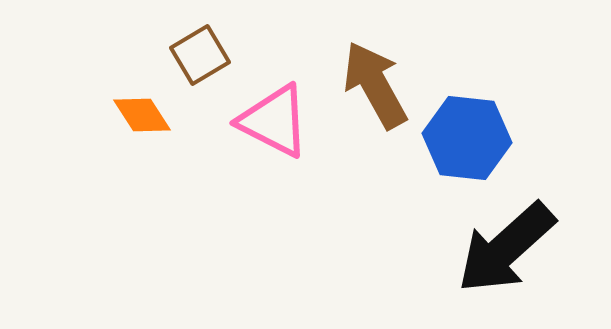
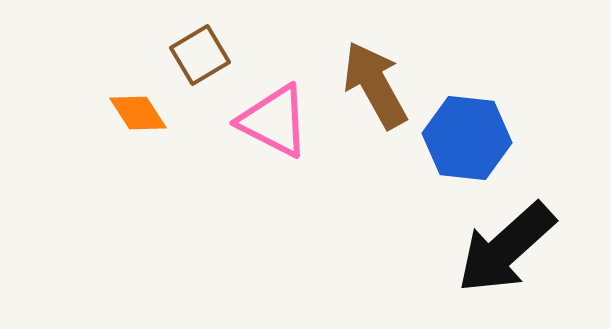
orange diamond: moved 4 px left, 2 px up
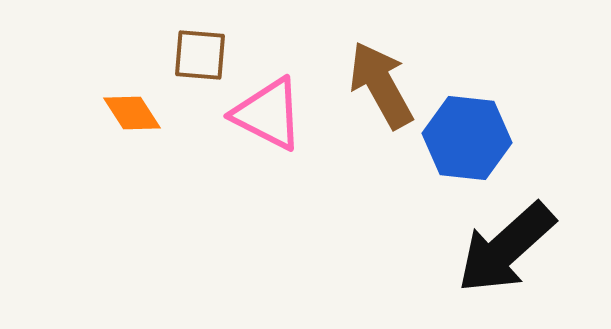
brown square: rotated 36 degrees clockwise
brown arrow: moved 6 px right
orange diamond: moved 6 px left
pink triangle: moved 6 px left, 7 px up
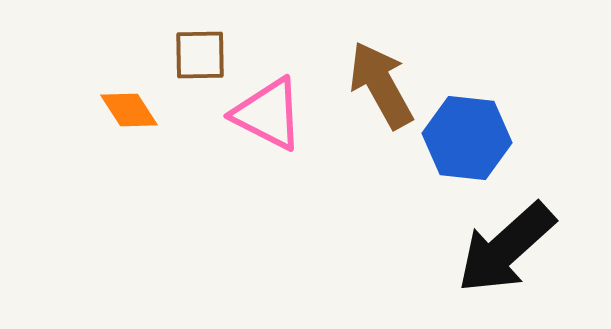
brown square: rotated 6 degrees counterclockwise
orange diamond: moved 3 px left, 3 px up
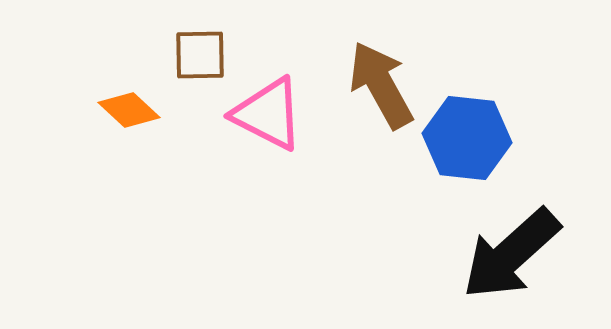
orange diamond: rotated 14 degrees counterclockwise
black arrow: moved 5 px right, 6 px down
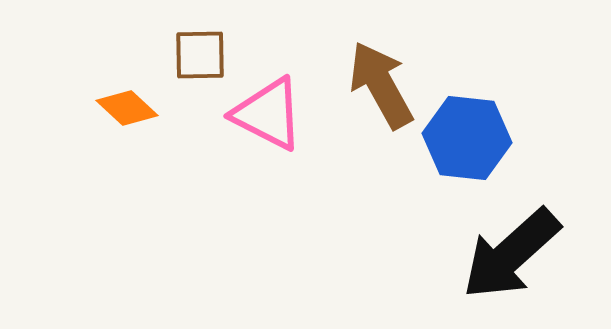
orange diamond: moved 2 px left, 2 px up
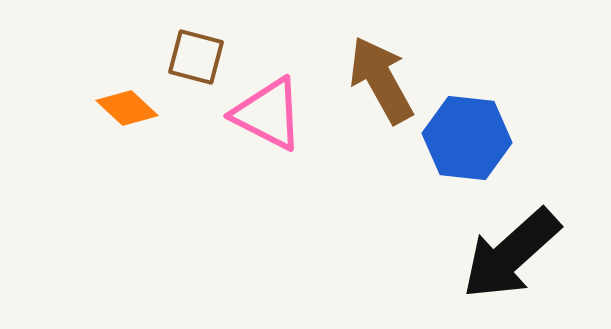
brown square: moved 4 px left, 2 px down; rotated 16 degrees clockwise
brown arrow: moved 5 px up
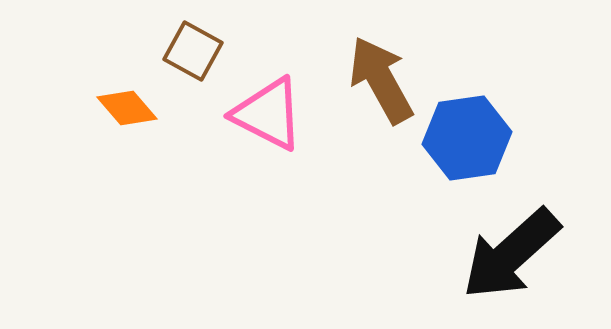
brown square: moved 3 px left, 6 px up; rotated 14 degrees clockwise
orange diamond: rotated 6 degrees clockwise
blue hexagon: rotated 14 degrees counterclockwise
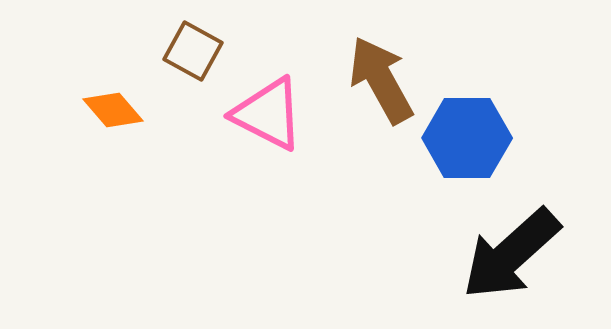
orange diamond: moved 14 px left, 2 px down
blue hexagon: rotated 8 degrees clockwise
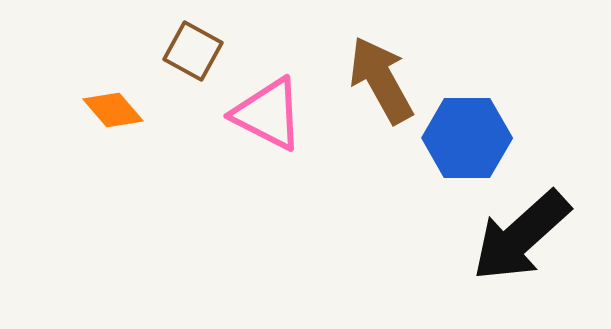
black arrow: moved 10 px right, 18 px up
